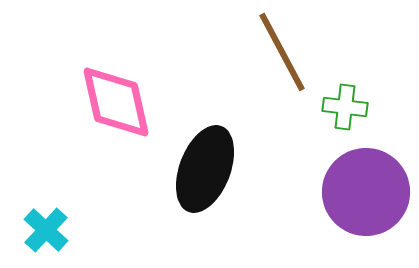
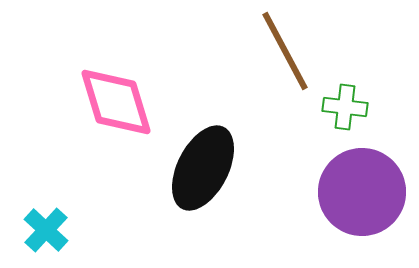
brown line: moved 3 px right, 1 px up
pink diamond: rotated 4 degrees counterclockwise
black ellipse: moved 2 px left, 1 px up; rotated 6 degrees clockwise
purple circle: moved 4 px left
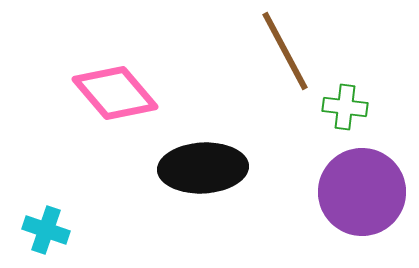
pink diamond: moved 1 px left, 9 px up; rotated 24 degrees counterclockwise
black ellipse: rotated 60 degrees clockwise
cyan cross: rotated 24 degrees counterclockwise
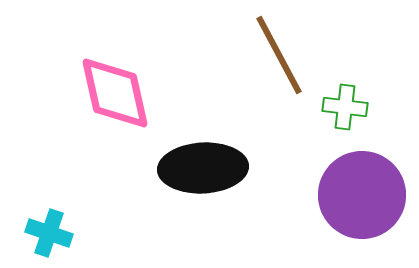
brown line: moved 6 px left, 4 px down
pink diamond: rotated 28 degrees clockwise
purple circle: moved 3 px down
cyan cross: moved 3 px right, 3 px down
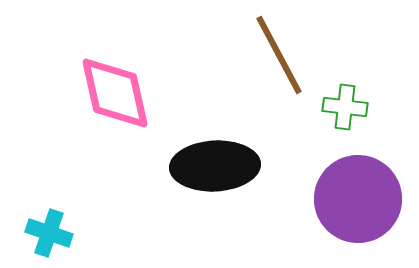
black ellipse: moved 12 px right, 2 px up
purple circle: moved 4 px left, 4 px down
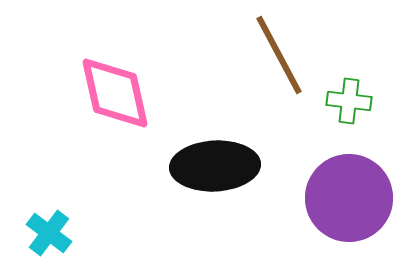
green cross: moved 4 px right, 6 px up
purple circle: moved 9 px left, 1 px up
cyan cross: rotated 18 degrees clockwise
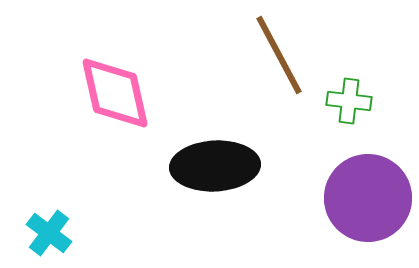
purple circle: moved 19 px right
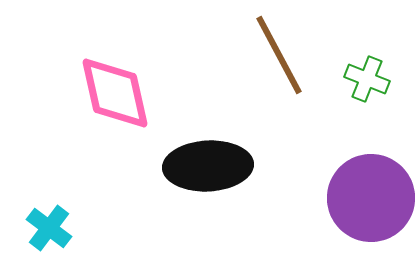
green cross: moved 18 px right, 22 px up; rotated 15 degrees clockwise
black ellipse: moved 7 px left
purple circle: moved 3 px right
cyan cross: moved 5 px up
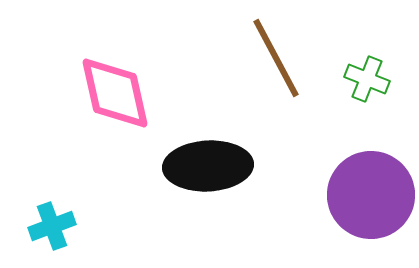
brown line: moved 3 px left, 3 px down
purple circle: moved 3 px up
cyan cross: moved 3 px right, 2 px up; rotated 33 degrees clockwise
